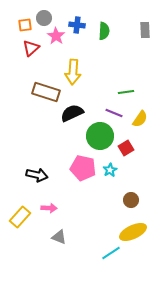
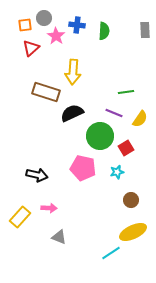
cyan star: moved 7 px right, 2 px down; rotated 16 degrees clockwise
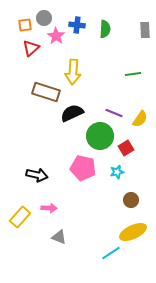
green semicircle: moved 1 px right, 2 px up
green line: moved 7 px right, 18 px up
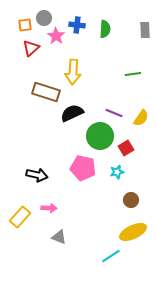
yellow semicircle: moved 1 px right, 1 px up
cyan line: moved 3 px down
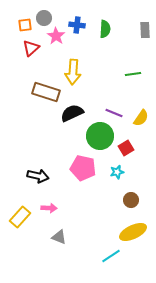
black arrow: moved 1 px right, 1 px down
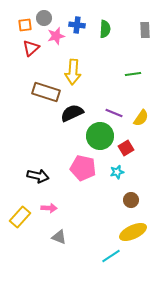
pink star: rotated 24 degrees clockwise
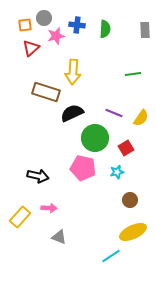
green circle: moved 5 px left, 2 px down
brown circle: moved 1 px left
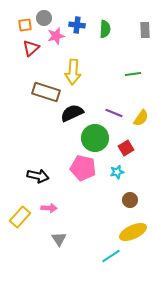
gray triangle: moved 2 px down; rotated 35 degrees clockwise
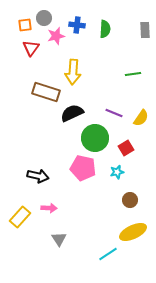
red triangle: rotated 12 degrees counterclockwise
cyan line: moved 3 px left, 2 px up
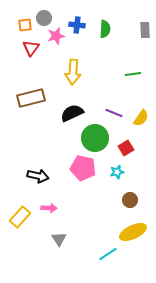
brown rectangle: moved 15 px left, 6 px down; rotated 32 degrees counterclockwise
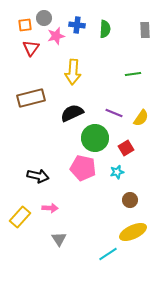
pink arrow: moved 1 px right
